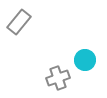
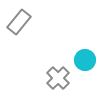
gray cross: rotated 25 degrees counterclockwise
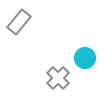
cyan circle: moved 2 px up
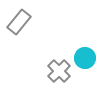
gray cross: moved 1 px right, 7 px up
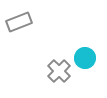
gray rectangle: rotated 30 degrees clockwise
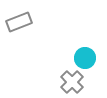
gray cross: moved 13 px right, 11 px down
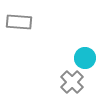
gray rectangle: rotated 25 degrees clockwise
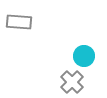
cyan circle: moved 1 px left, 2 px up
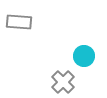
gray cross: moved 9 px left
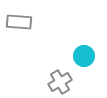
gray cross: moved 3 px left; rotated 15 degrees clockwise
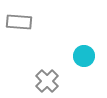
gray cross: moved 13 px left, 1 px up; rotated 15 degrees counterclockwise
